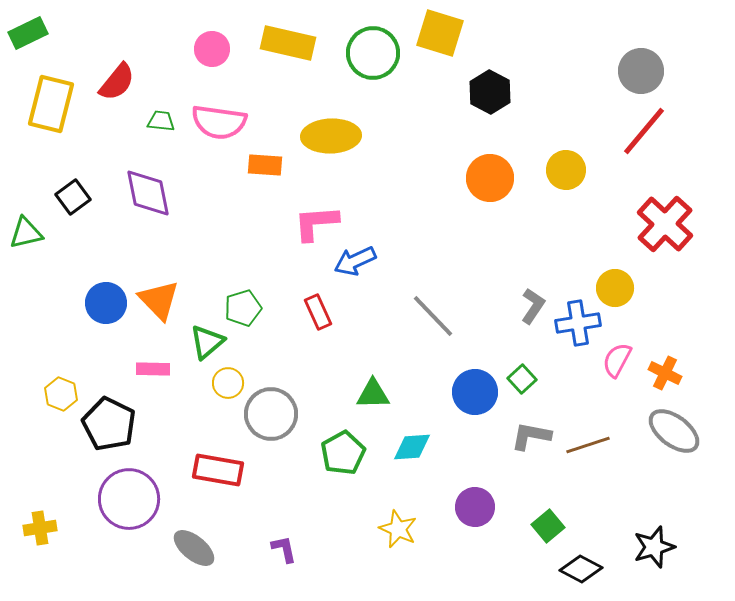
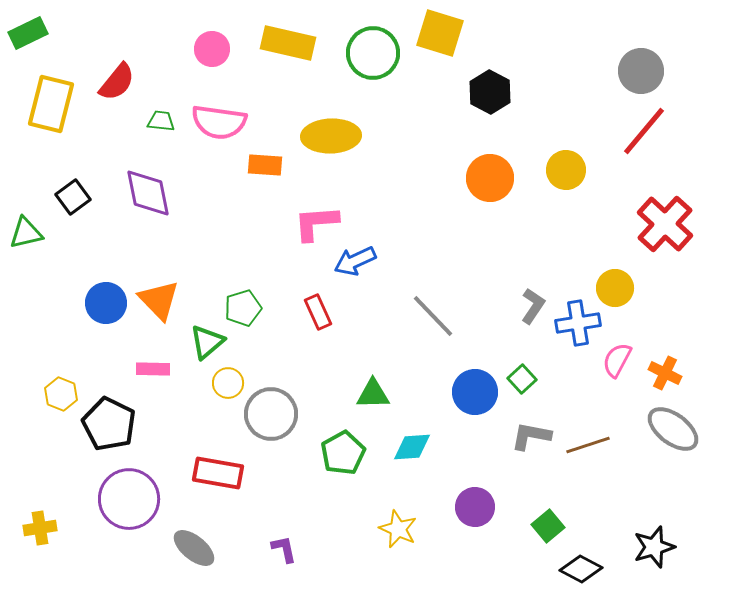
gray ellipse at (674, 431): moved 1 px left, 2 px up
red rectangle at (218, 470): moved 3 px down
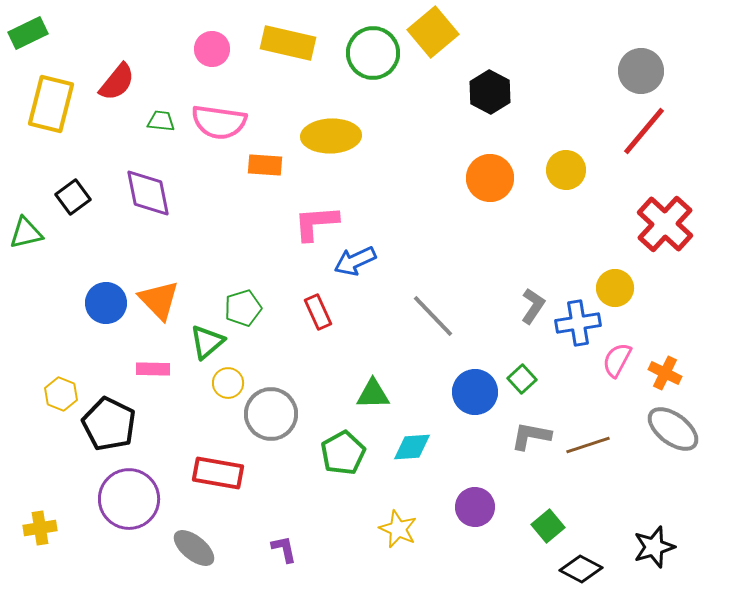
yellow square at (440, 33): moved 7 px left, 1 px up; rotated 33 degrees clockwise
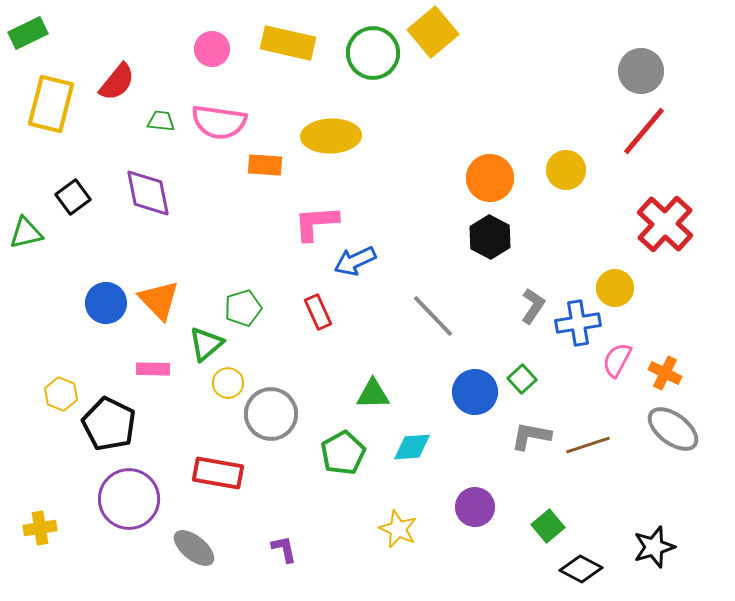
black hexagon at (490, 92): moved 145 px down
green triangle at (207, 342): moved 1 px left, 2 px down
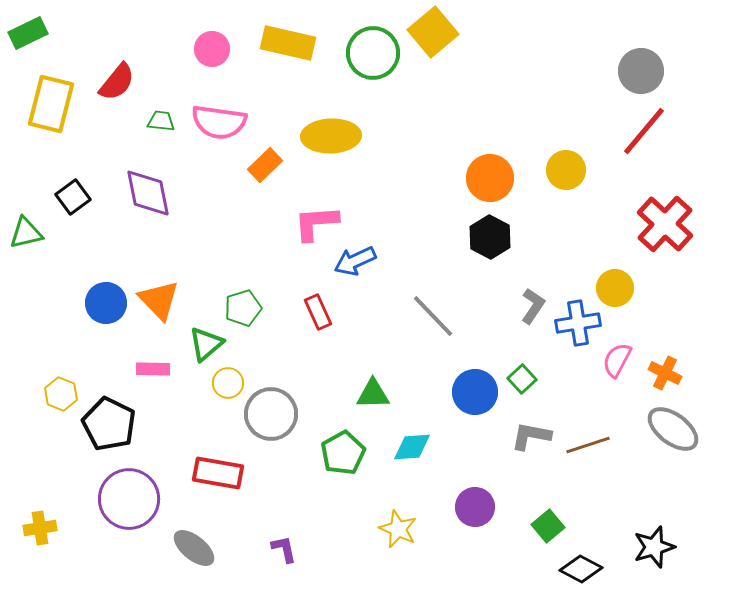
orange rectangle at (265, 165): rotated 48 degrees counterclockwise
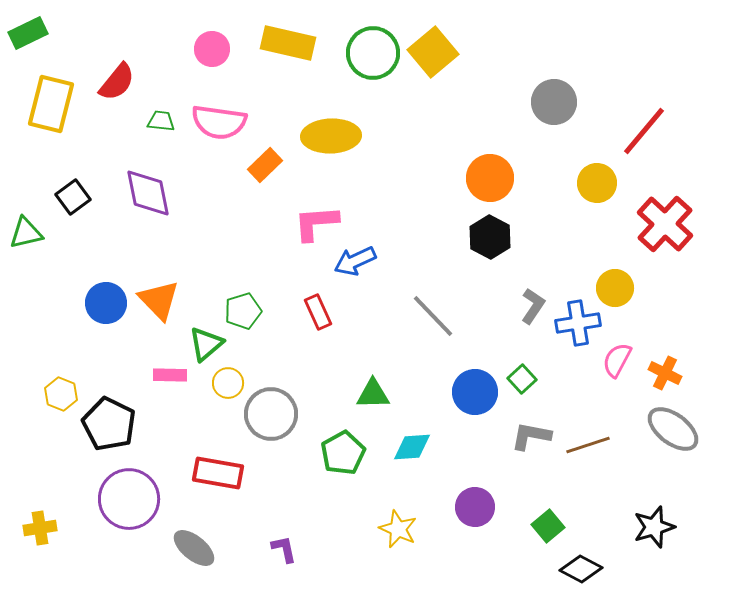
yellow square at (433, 32): moved 20 px down
gray circle at (641, 71): moved 87 px left, 31 px down
yellow circle at (566, 170): moved 31 px right, 13 px down
green pentagon at (243, 308): moved 3 px down
pink rectangle at (153, 369): moved 17 px right, 6 px down
black star at (654, 547): moved 20 px up
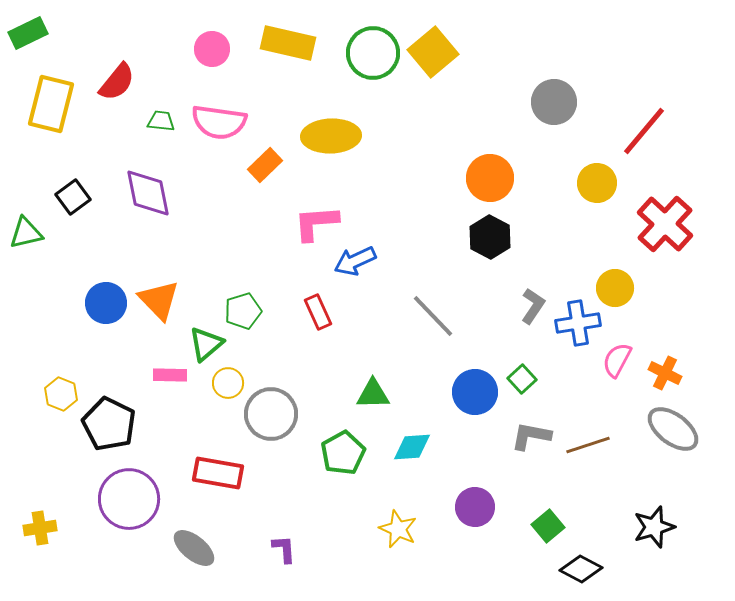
purple L-shape at (284, 549): rotated 8 degrees clockwise
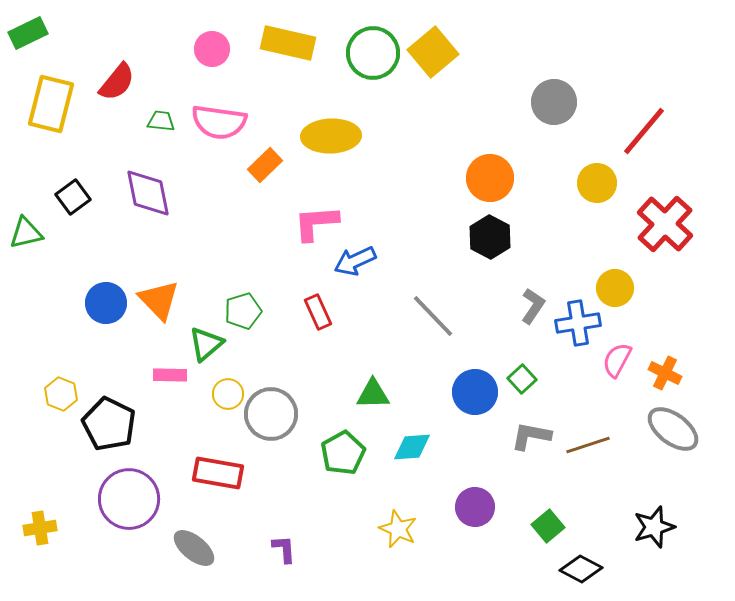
yellow circle at (228, 383): moved 11 px down
